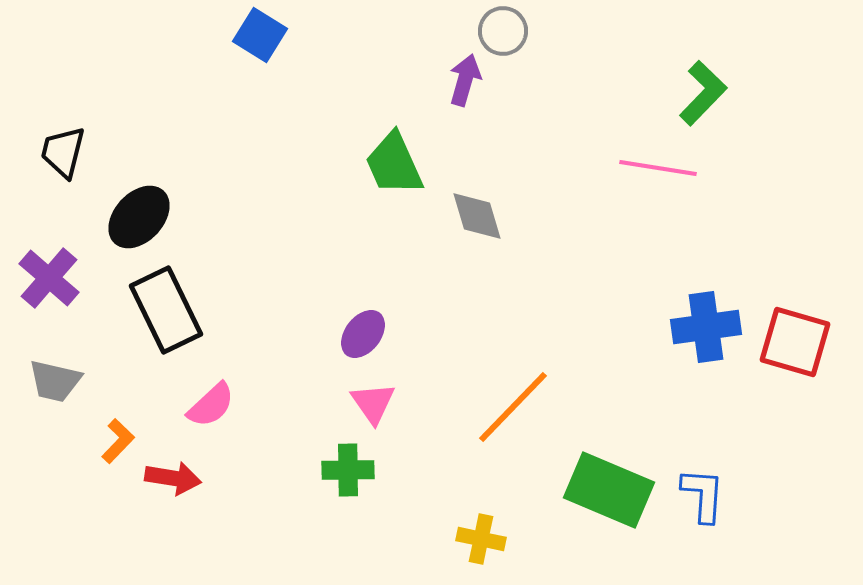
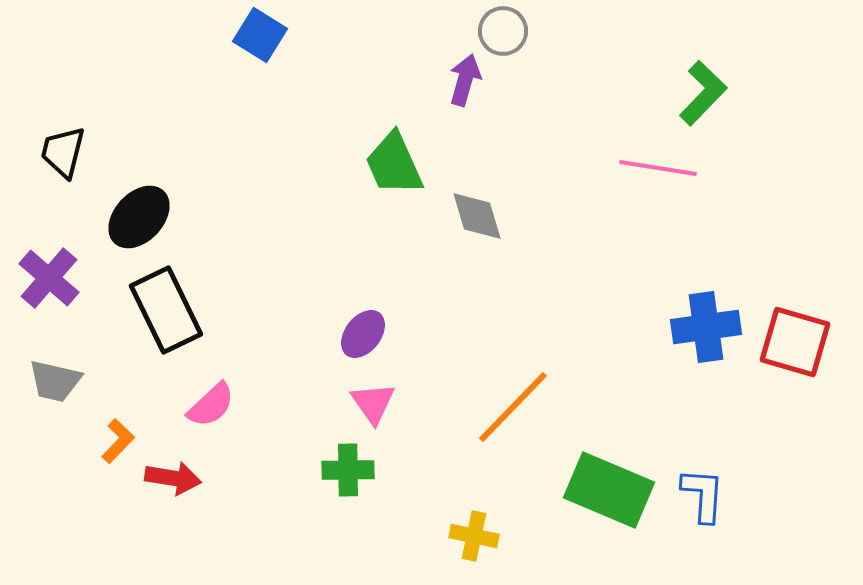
yellow cross: moved 7 px left, 3 px up
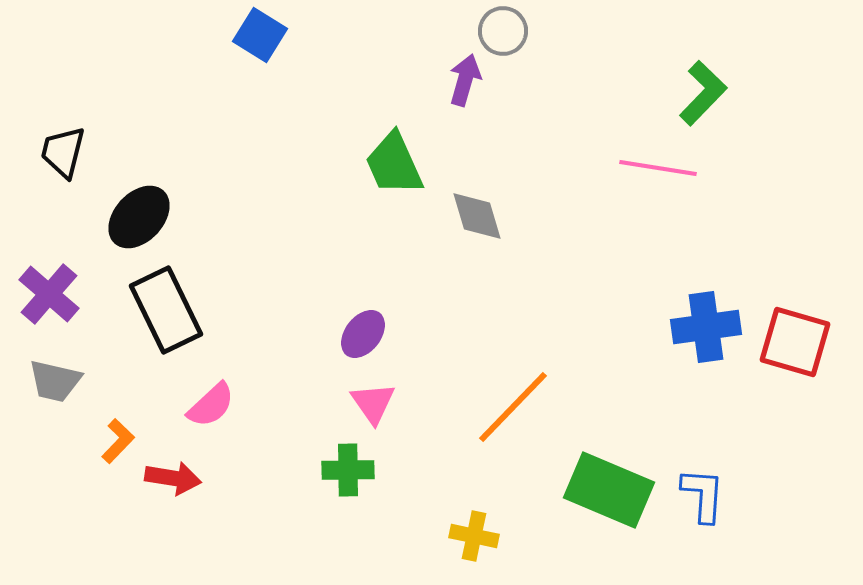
purple cross: moved 16 px down
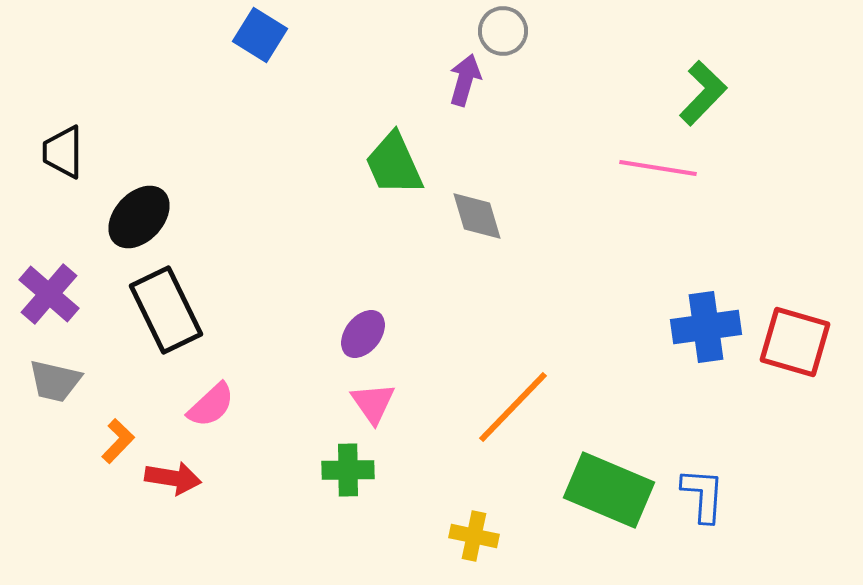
black trapezoid: rotated 14 degrees counterclockwise
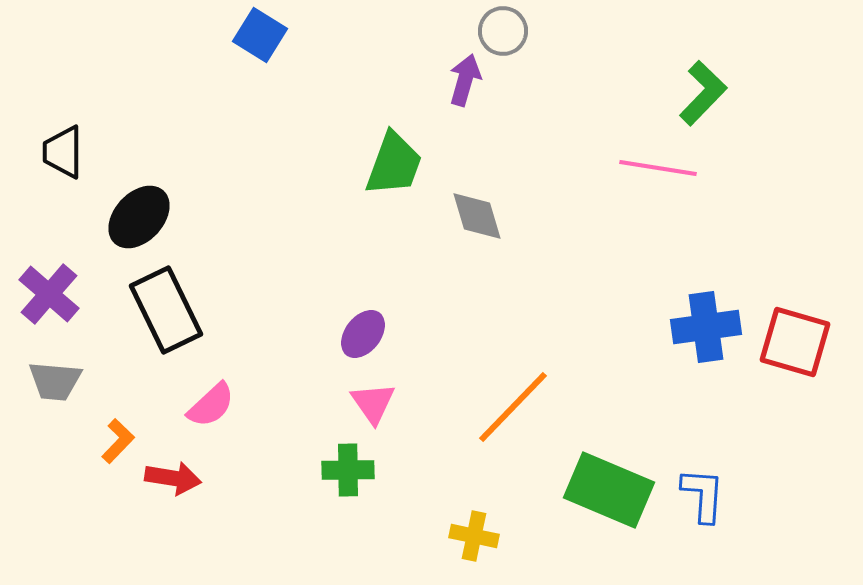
green trapezoid: rotated 136 degrees counterclockwise
gray trapezoid: rotated 8 degrees counterclockwise
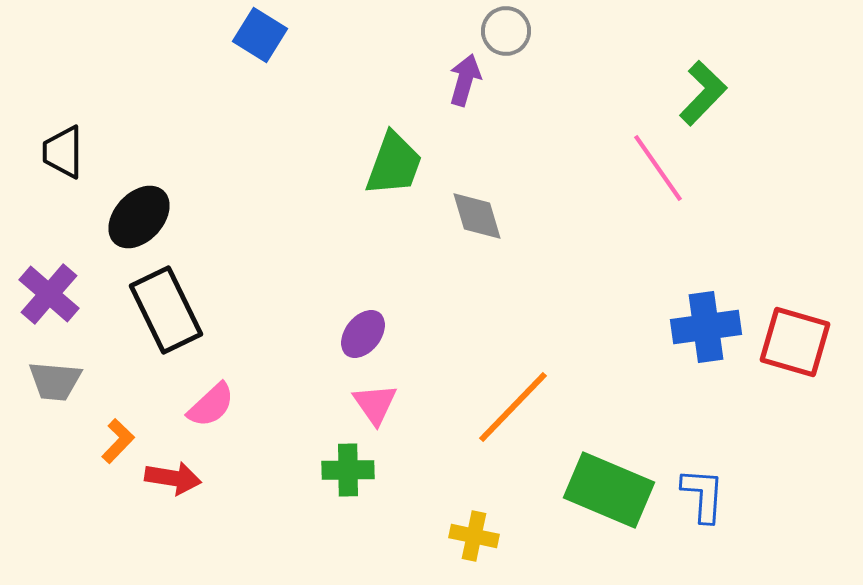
gray circle: moved 3 px right
pink line: rotated 46 degrees clockwise
pink triangle: moved 2 px right, 1 px down
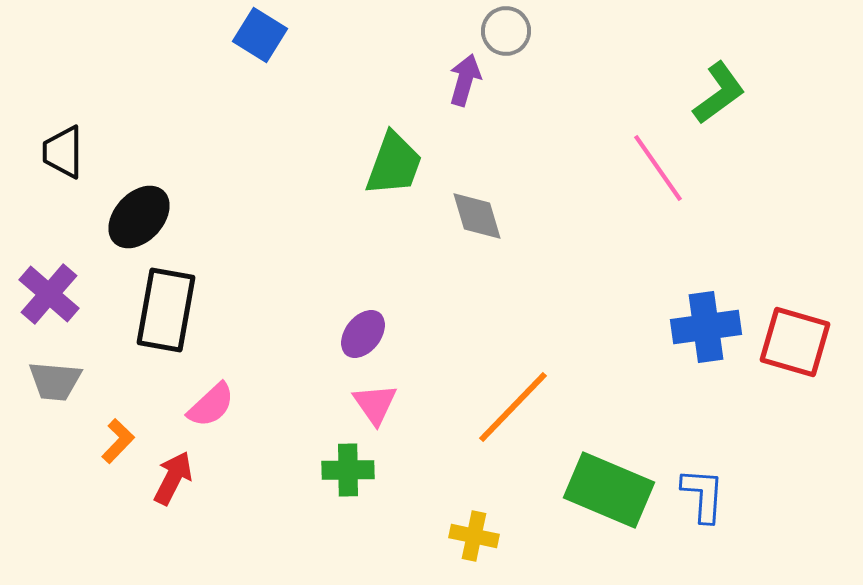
green L-shape: moved 16 px right; rotated 10 degrees clockwise
black rectangle: rotated 36 degrees clockwise
red arrow: rotated 72 degrees counterclockwise
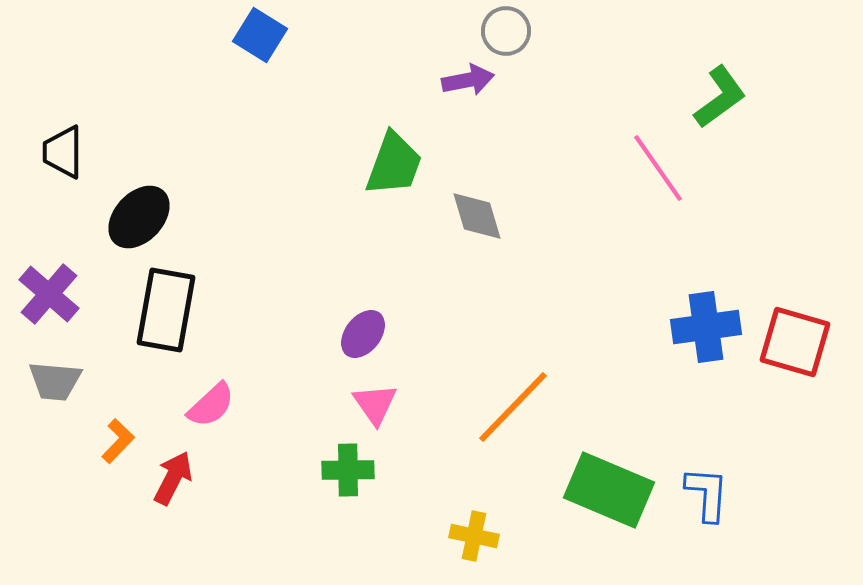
purple arrow: moved 3 px right; rotated 63 degrees clockwise
green L-shape: moved 1 px right, 4 px down
blue L-shape: moved 4 px right, 1 px up
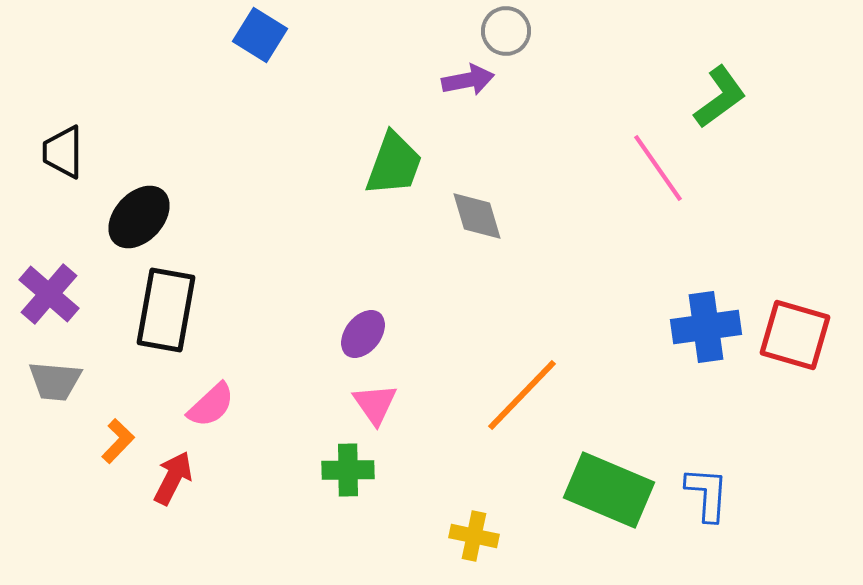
red square: moved 7 px up
orange line: moved 9 px right, 12 px up
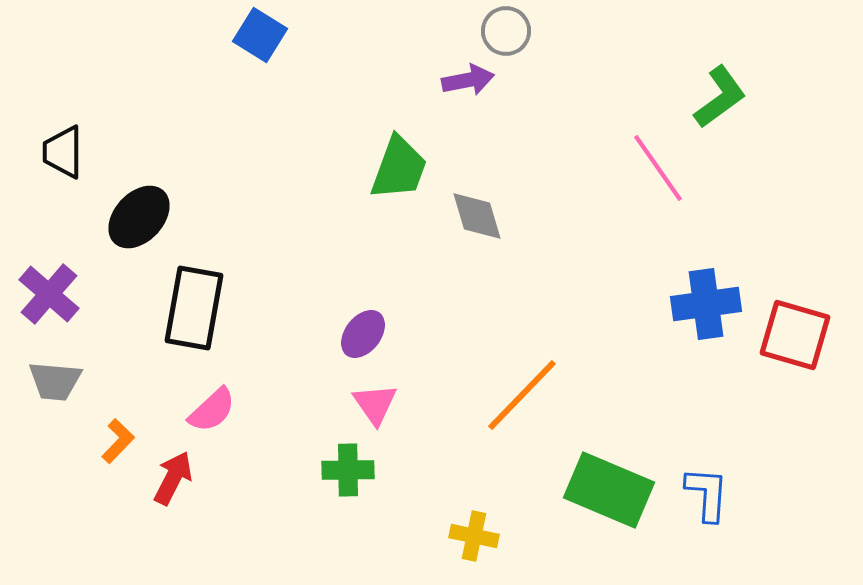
green trapezoid: moved 5 px right, 4 px down
black rectangle: moved 28 px right, 2 px up
blue cross: moved 23 px up
pink semicircle: moved 1 px right, 5 px down
